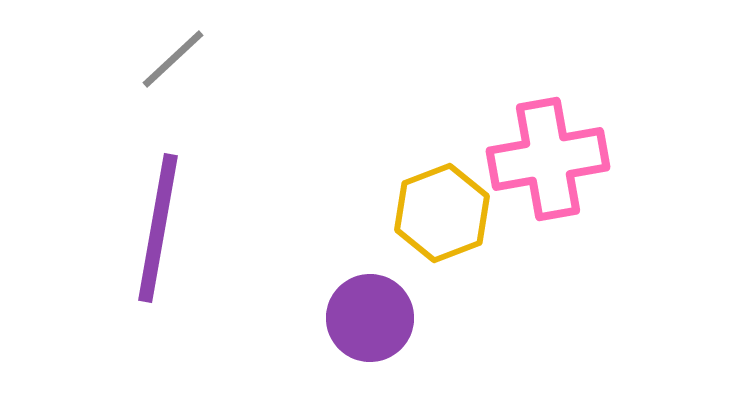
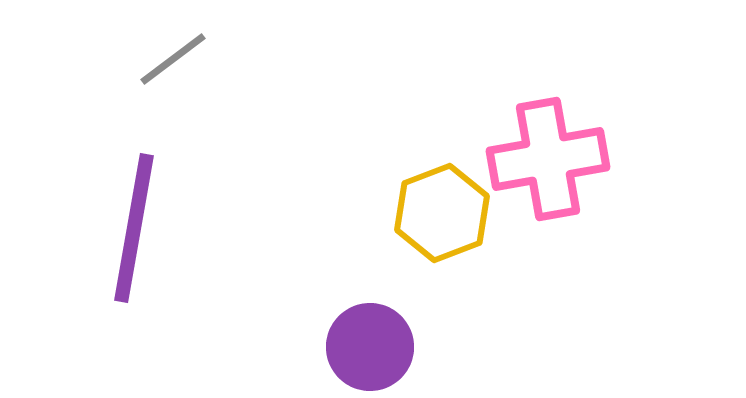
gray line: rotated 6 degrees clockwise
purple line: moved 24 px left
purple circle: moved 29 px down
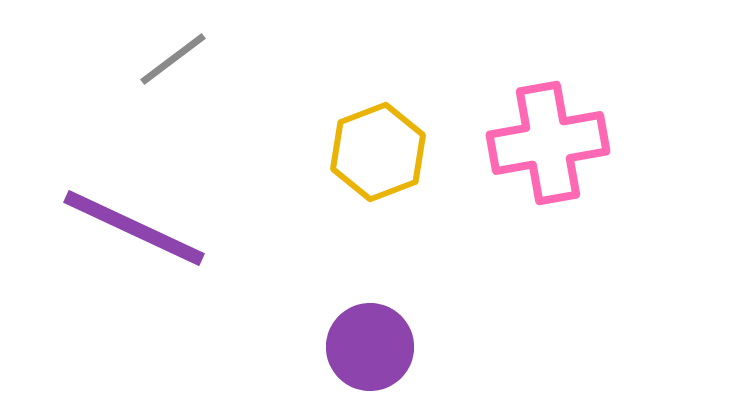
pink cross: moved 16 px up
yellow hexagon: moved 64 px left, 61 px up
purple line: rotated 75 degrees counterclockwise
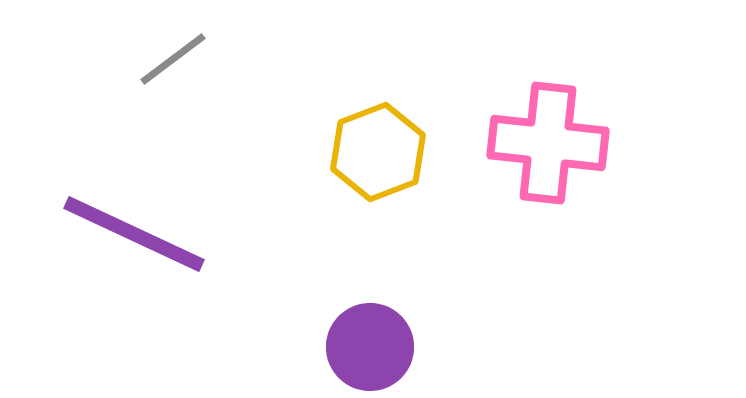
pink cross: rotated 16 degrees clockwise
purple line: moved 6 px down
